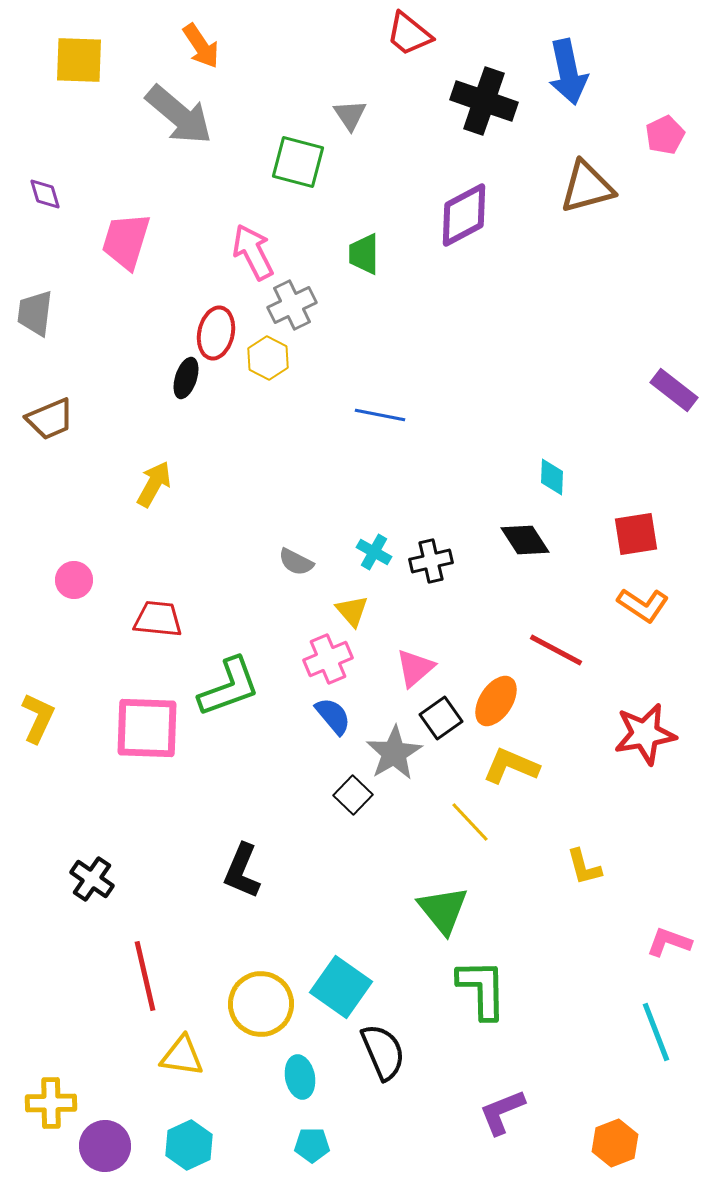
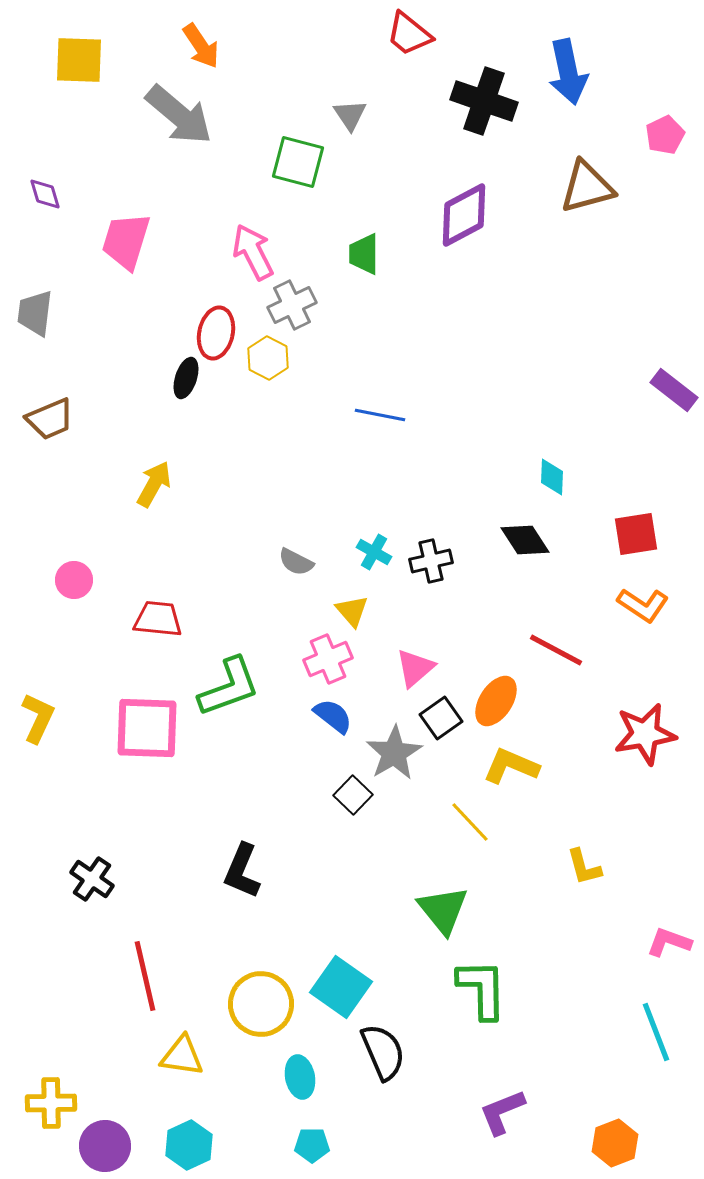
blue semicircle at (333, 716): rotated 12 degrees counterclockwise
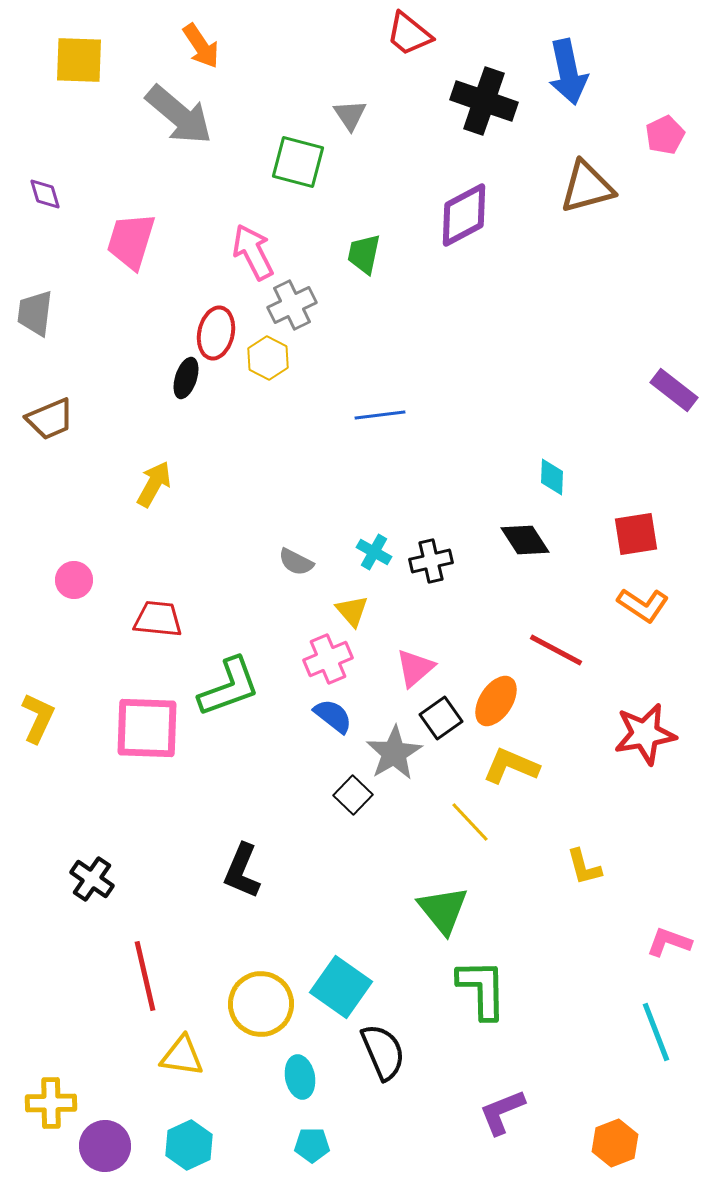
pink trapezoid at (126, 241): moved 5 px right
green trapezoid at (364, 254): rotated 12 degrees clockwise
blue line at (380, 415): rotated 18 degrees counterclockwise
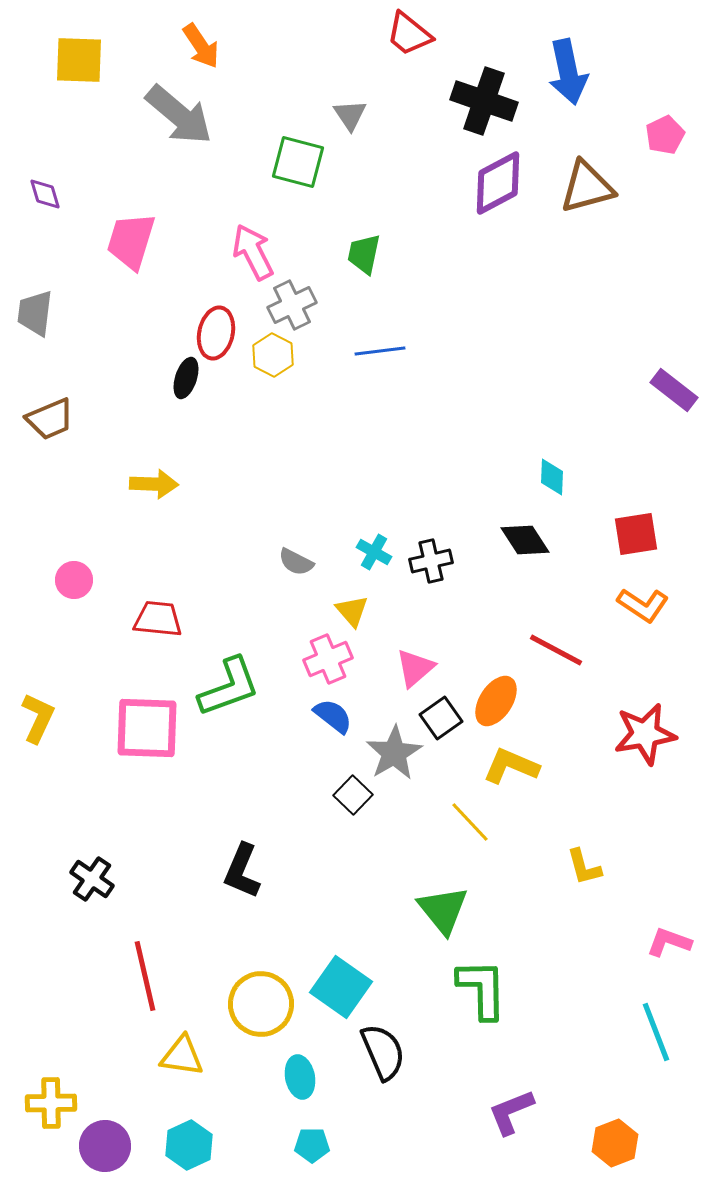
purple diamond at (464, 215): moved 34 px right, 32 px up
yellow hexagon at (268, 358): moved 5 px right, 3 px up
blue line at (380, 415): moved 64 px up
yellow arrow at (154, 484): rotated 63 degrees clockwise
purple L-shape at (502, 1112): moved 9 px right
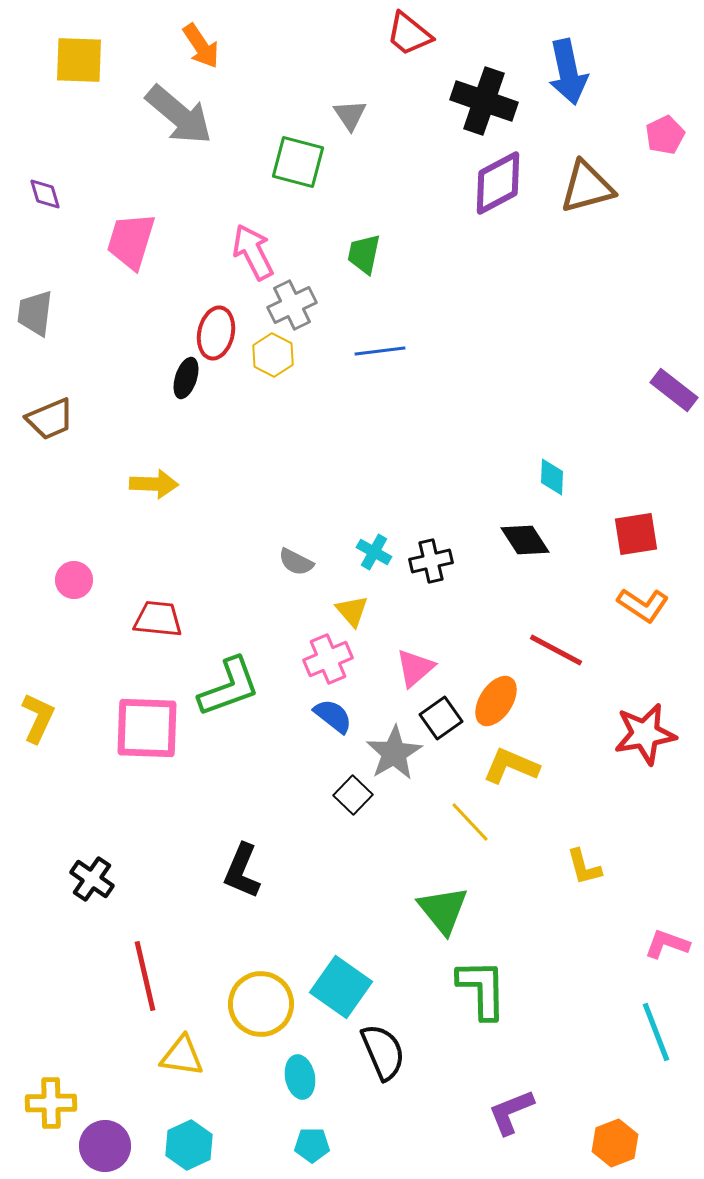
pink L-shape at (669, 942): moved 2 px left, 2 px down
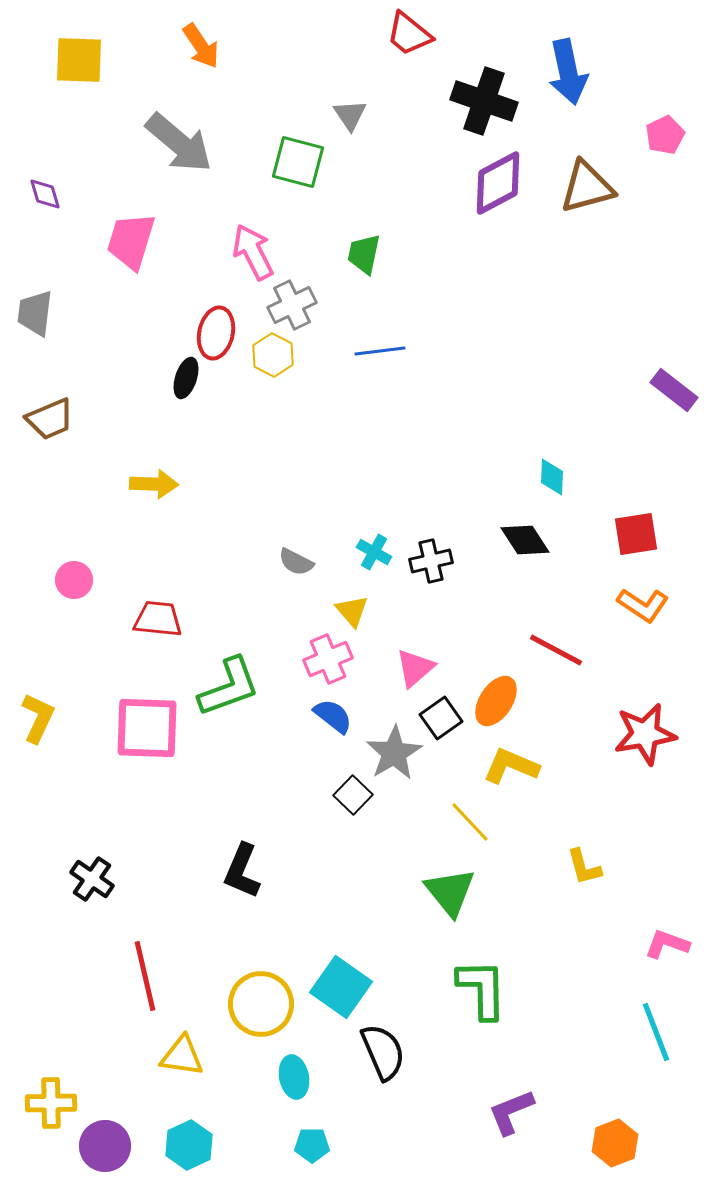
gray arrow at (179, 115): moved 28 px down
green triangle at (443, 910): moved 7 px right, 18 px up
cyan ellipse at (300, 1077): moved 6 px left
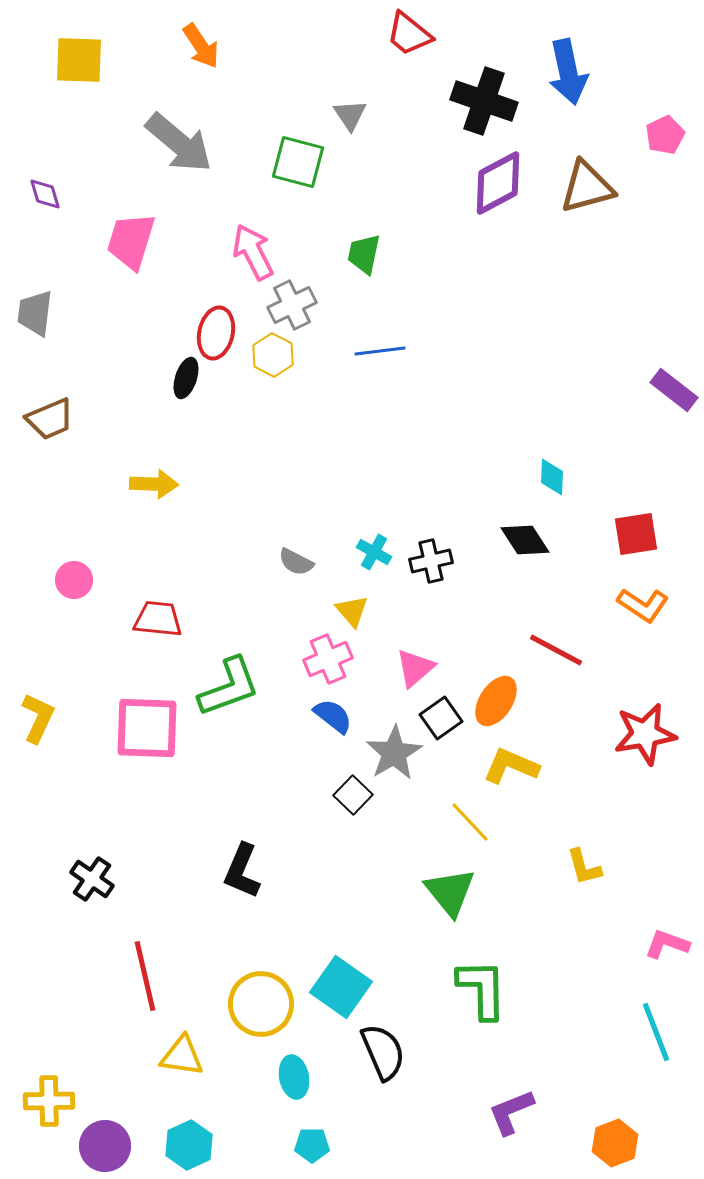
yellow cross at (51, 1103): moved 2 px left, 2 px up
